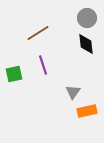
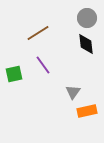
purple line: rotated 18 degrees counterclockwise
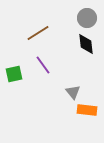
gray triangle: rotated 14 degrees counterclockwise
orange rectangle: moved 1 px up; rotated 18 degrees clockwise
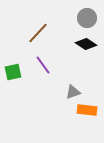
brown line: rotated 15 degrees counterclockwise
black diamond: rotated 50 degrees counterclockwise
green square: moved 1 px left, 2 px up
gray triangle: rotated 49 degrees clockwise
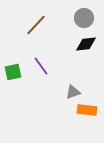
gray circle: moved 3 px left
brown line: moved 2 px left, 8 px up
black diamond: rotated 40 degrees counterclockwise
purple line: moved 2 px left, 1 px down
